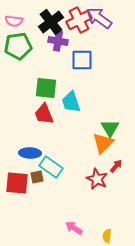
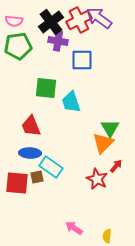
red trapezoid: moved 13 px left, 12 px down
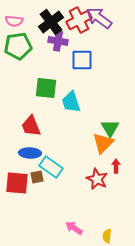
red arrow: rotated 40 degrees counterclockwise
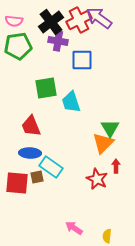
green square: rotated 15 degrees counterclockwise
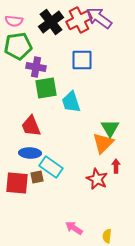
purple cross: moved 22 px left, 26 px down
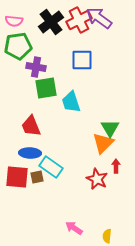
red square: moved 6 px up
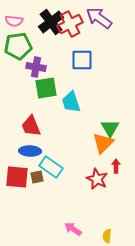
red cross: moved 9 px left, 4 px down
blue ellipse: moved 2 px up
pink arrow: moved 1 px left, 1 px down
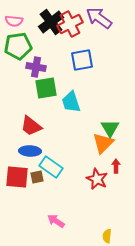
blue square: rotated 10 degrees counterclockwise
red trapezoid: rotated 30 degrees counterclockwise
pink arrow: moved 17 px left, 8 px up
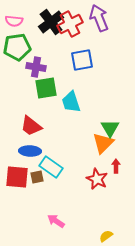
purple arrow: rotated 32 degrees clockwise
green pentagon: moved 1 px left, 1 px down
yellow semicircle: moved 1 px left; rotated 48 degrees clockwise
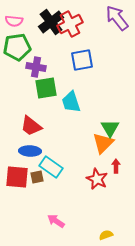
purple arrow: moved 18 px right; rotated 16 degrees counterclockwise
yellow semicircle: moved 1 px up; rotated 16 degrees clockwise
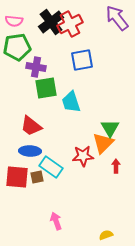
red star: moved 14 px left, 23 px up; rotated 30 degrees counterclockwise
pink arrow: rotated 36 degrees clockwise
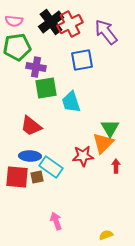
purple arrow: moved 11 px left, 14 px down
blue ellipse: moved 5 px down
